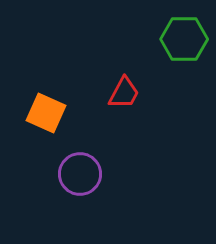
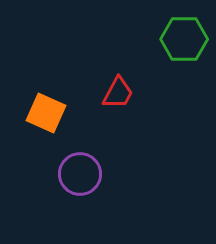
red trapezoid: moved 6 px left
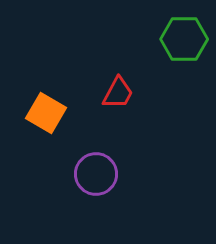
orange square: rotated 6 degrees clockwise
purple circle: moved 16 px right
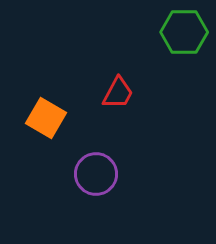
green hexagon: moved 7 px up
orange square: moved 5 px down
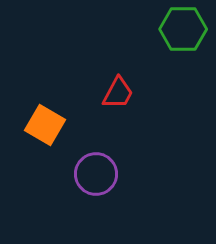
green hexagon: moved 1 px left, 3 px up
orange square: moved 1 px left, 7 px down
